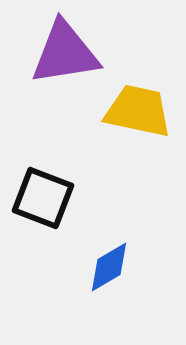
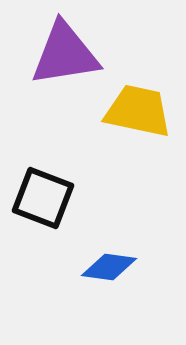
purple triangle: moved 1 px down
blue diamond: rotated 38 degrees clockwise
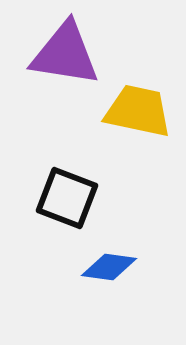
purple triangle: rotated 18 degrees clockwise
black square: moved 24 px right
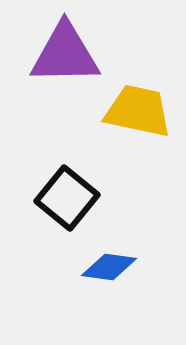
purple triangle: rotated 10 degrees counterclockwise
black square: rotated 18 degrees clockwise
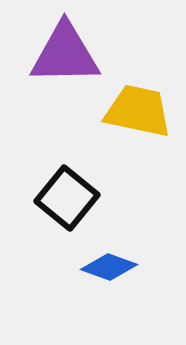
blue diamond: rotated 12 degrees clockwise
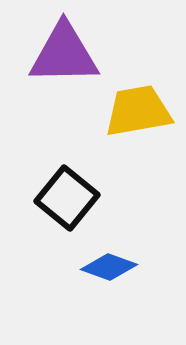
purple triangle: moved 1 px left
yellow trapezoid: rotated 22 degrees counterclockwise
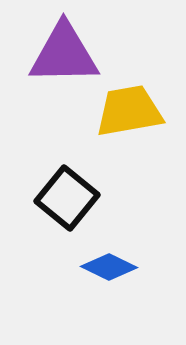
yellow trapezoid: moved 9 px left
blue diamond: rotated 6 degrees clockwise
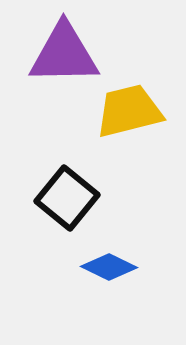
yellow trapezoid: rotated 4 degrees counterclockwise
